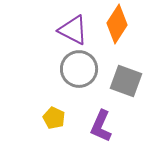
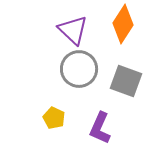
orange diamond: moved 6 px right
purple triangle: rotated 16 degrees clockwise
purple L-shape: moved 1 px left, 2 px down
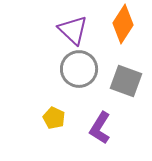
purple L-shape: rotated 8 degrees clockwise
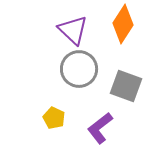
gray square: moved 5 px down
purple L-shape: rotated 20 degrees clockwise
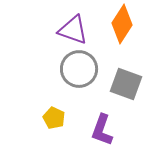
orange diamond: moved 1 px left
purple triangle: rotated 24 degrees counterclockwise
gray square: moved 2 px up
purple L-shape: moved 2 px right, 2 px down; rotated 32 degrees counterclockwise
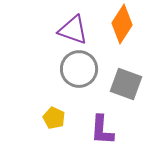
purple L-shape: rotated 16 degrees counterclockwise
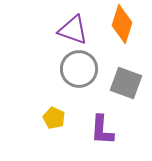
orange diamond: rotated 15 degrees counterclockwise
gray square: moved 1 px up
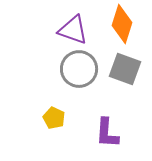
gray square: moved 1 px left, 14 px up
purple L-shape: moved 5 px right, 3 px down
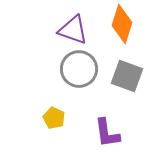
gray square: moved 2 px right, 7 px down
purple L-shape: rotated 12 degrees counterclockwise
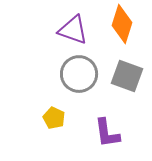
gray circle: moved 5 px down
